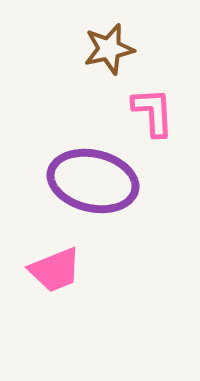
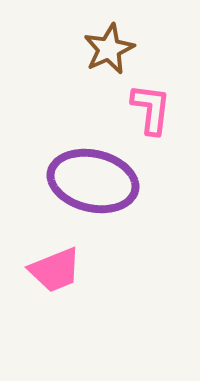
brown star: rotated 12 degrees counterclockwise
pink L-shape: moved 2 px left, 3 px up; rotated 10 degrees clockwise
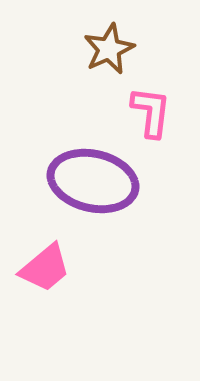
pink L-shape: moved 3 px down
pink trapezoid: moved 10 px left, 2 px up; rotated 18 degrees counterclockwise
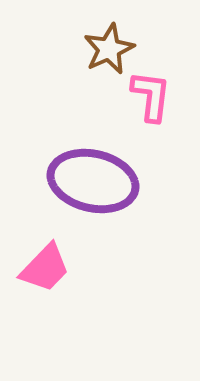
pink L-shape: moved 16 px up
pink trapezoid: rotated 6 degrees counterclockwise
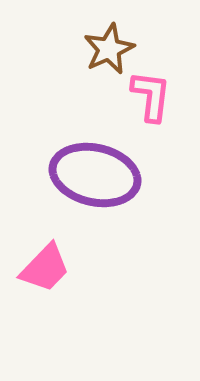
purple ellipse: moved 2 px right, 6 px up
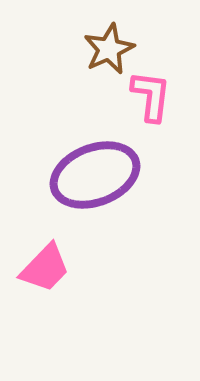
purple ellipse: rotated 34 degrees counterclockwise
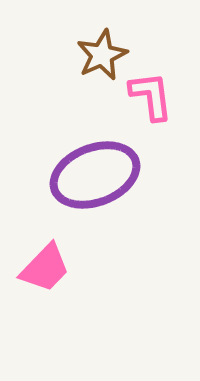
brown star: moved 7 px left, 6 px down
pink L-shape: rotated 14 degrees counterclockwise
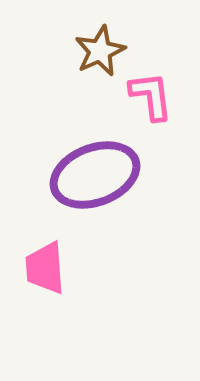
brown star: moved 2 px left, 4 px up
pink trapezoid: rotated 132 degrees clockwise
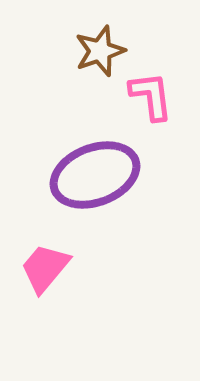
brown star: rotated 6 degrees clockwise
pink trapezoid: rotated 44 degrees clockwise
